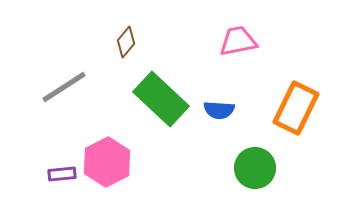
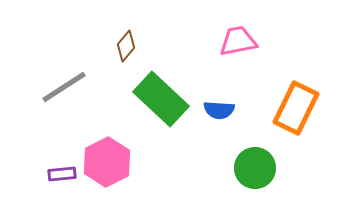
brown diamond: moved 4 px down
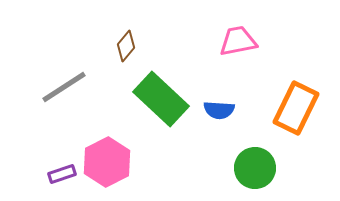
purple rectangle: rotated 12 degrees counterclockwise
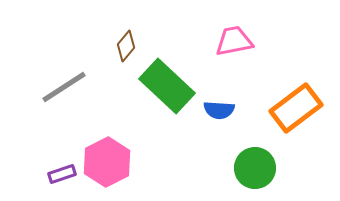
pink trapezoid: moved 4 px left
green rectangle: moved 6 px right, 13 px up
orange rectangle: rotated 27 degrees clockwise
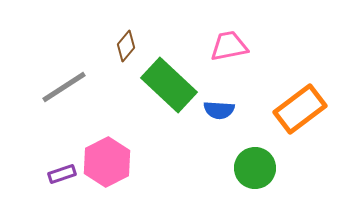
pink trapezoid: moved 5 px left, 5 px down
green rectangle: moved 2 px right, 1 px up
orange rectangle: moved 4 px right, 1 px down
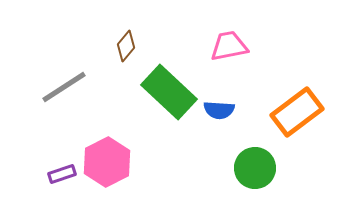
green rectangle: moved 7 px down
orange rectangle: moved 3 px left, 3 px down
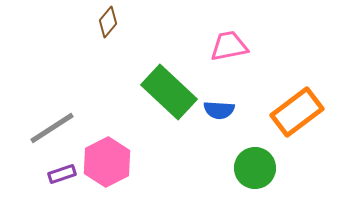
brown diamond: moved 18 px left, 24 px up
gray line: moved 12 px left, 41 px down
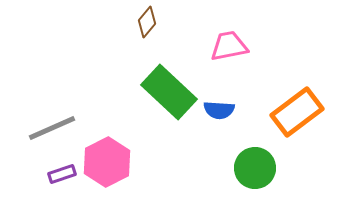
brown diamond: moved 39 px right
gray line: rotated 9 degrees clockwise
